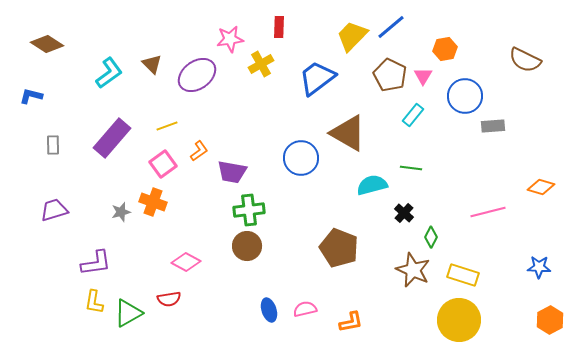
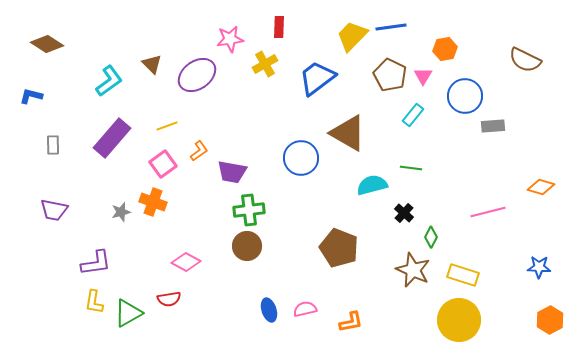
blue line at (391, 27): rotated 32 degrees clockwise
yellow cross at (261, 64): moved 4 px right
cyan L-shape at (109, 73): moved 8 px down
purple trapezoid at (54, 210): rotated 152 degrees counterclockwise
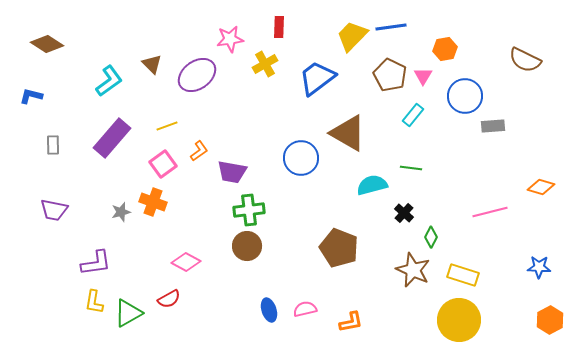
pink line at (488, 212): moved 2 px right
red semicircle at (169, 299): rotated 20 degrees counterclockwise
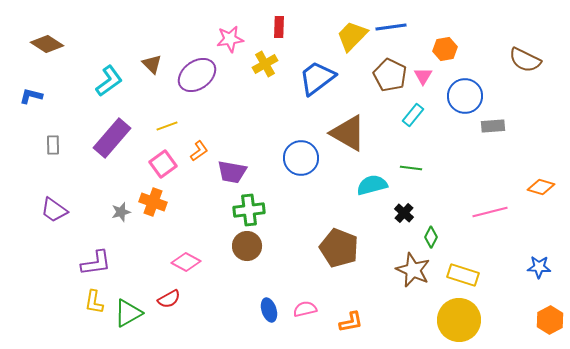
purple trapezoid at (54, 210): rotated 24 degrees clockwise
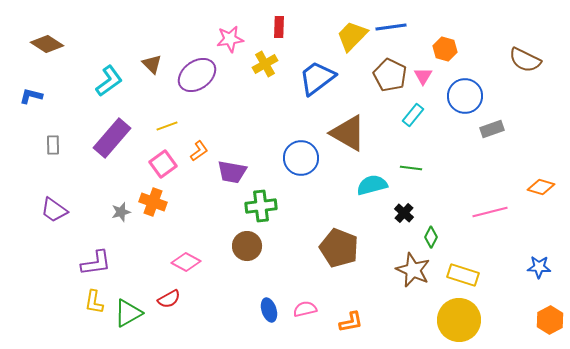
orange hexagon at (445, 49): rotated 25 degrees clockwise
gray rectangle at (493, 126): moved 1 px left, 3 px down; rotated 15 degrees counterclockwise
green cross at (249, 210): moved 12 px right, 4 px up
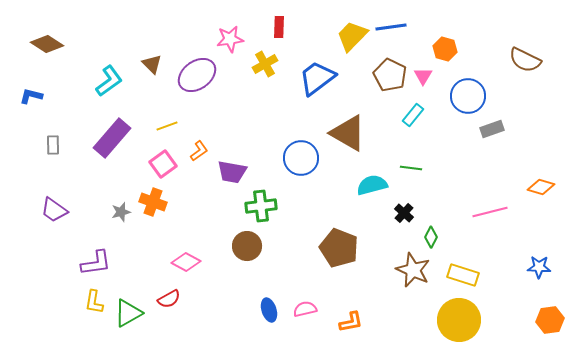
blue circle at (465, 96): moved 3 px right
orange hexagon at (550, 320): rotated 20 degrees clockwise
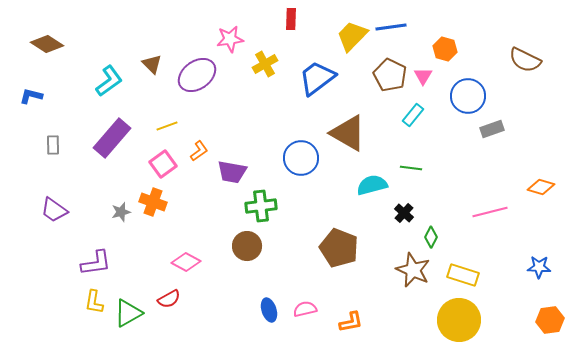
red rectangle at (279, 27): moved 12 px right, 8 px up
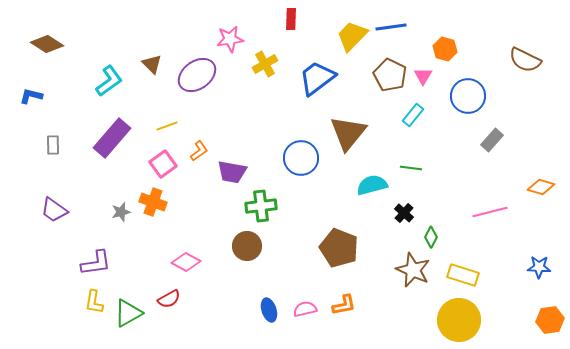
gray rectangle at (492, 129): moved 11 px down; rotated 30 degrees counterclockwise
brown triangle at (348, 133): rotated 39 degrees clockwise
orange L-shape at (351, 322): moved 7 px left, 17 px up
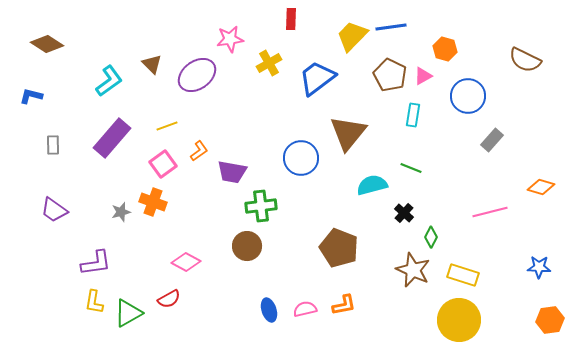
yellow cross at (265, 64): moved 4 px right, 1 px up
pink triangle at (423, 76): rotated 30 degrees clockwise
cyan rectangle at (413, 115): rotated 30 degrees counterclockwise
green line at (411, 168): rotated 15 degrees clockwise
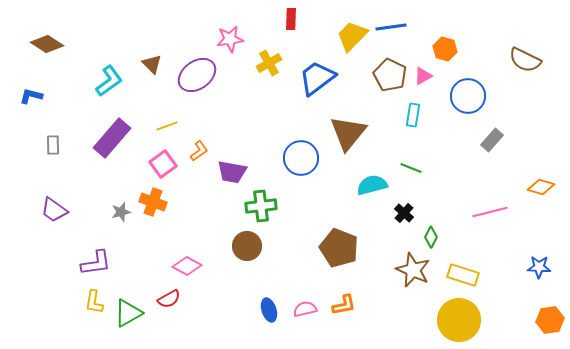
pink diamond at (186, 262): moved 1 px right, 4 px down
